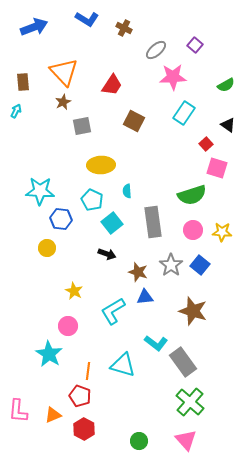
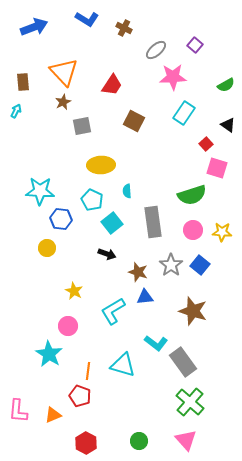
red hexagon at (84, 429): moved 2 px right, 14 px down
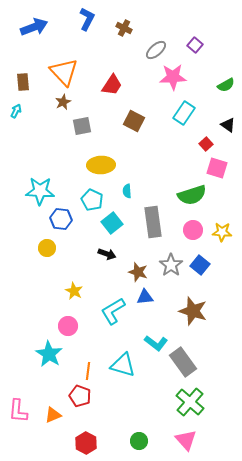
blue L-shape at (87, 19): rotated 95 degrees counterclockwise
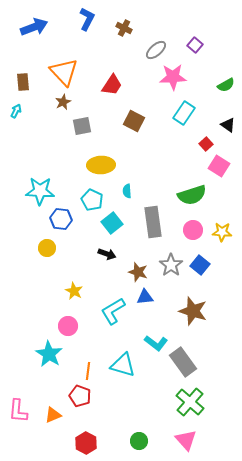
pink square at (217, 168): moved 2 px right, 2 px up; rotated 15 degrees clockwise
